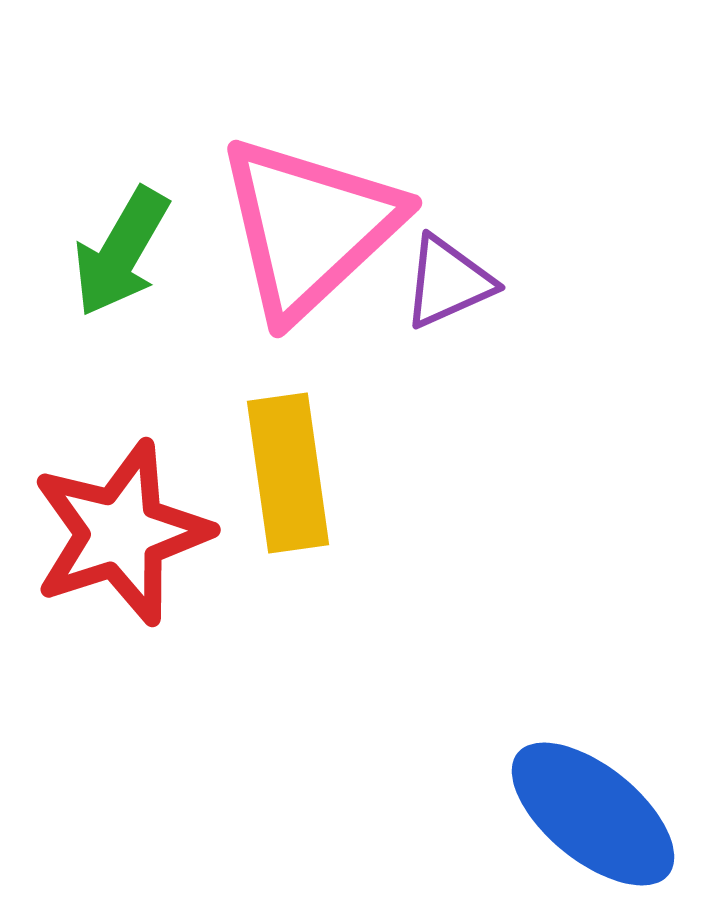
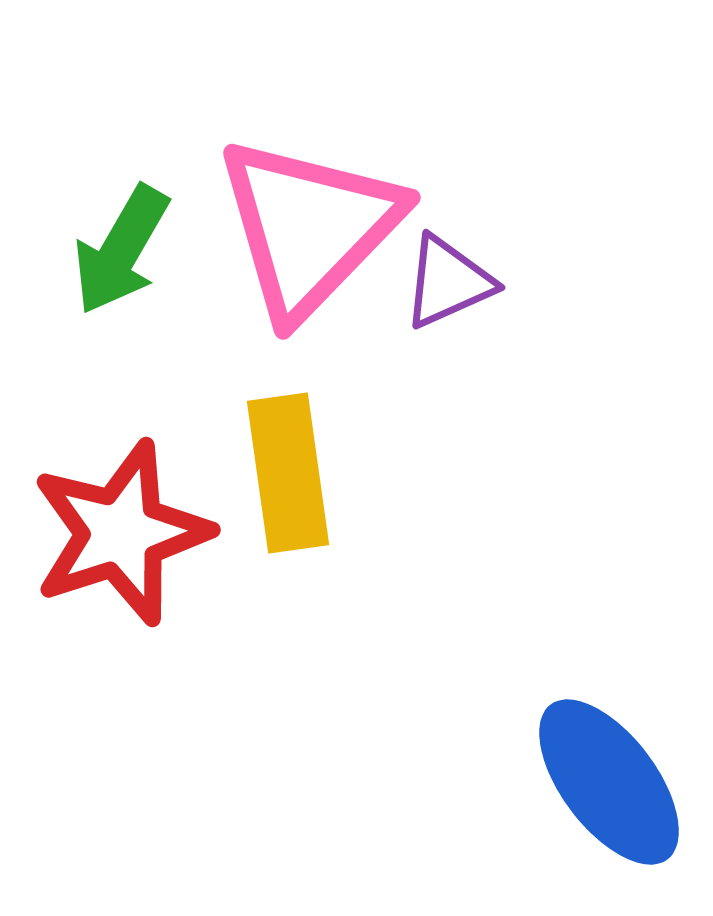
pink triangle: rotated 3 degrees counterclockwise
green arrow: moved 2 px up
blue ellipse: moved 16 px right, 32 px up; rotated 14 degrees clockwise
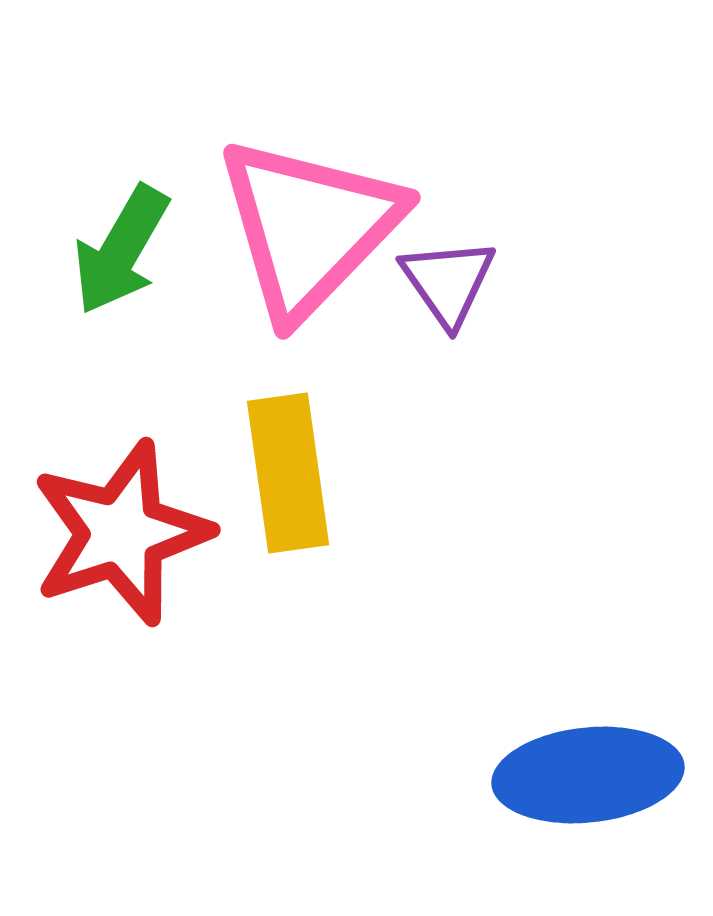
purple triangle: rotated 41 degrees counterclockwise
blue ellipse: moved 21 px left, 7 px up; rotated 59 degrees counterclockwise
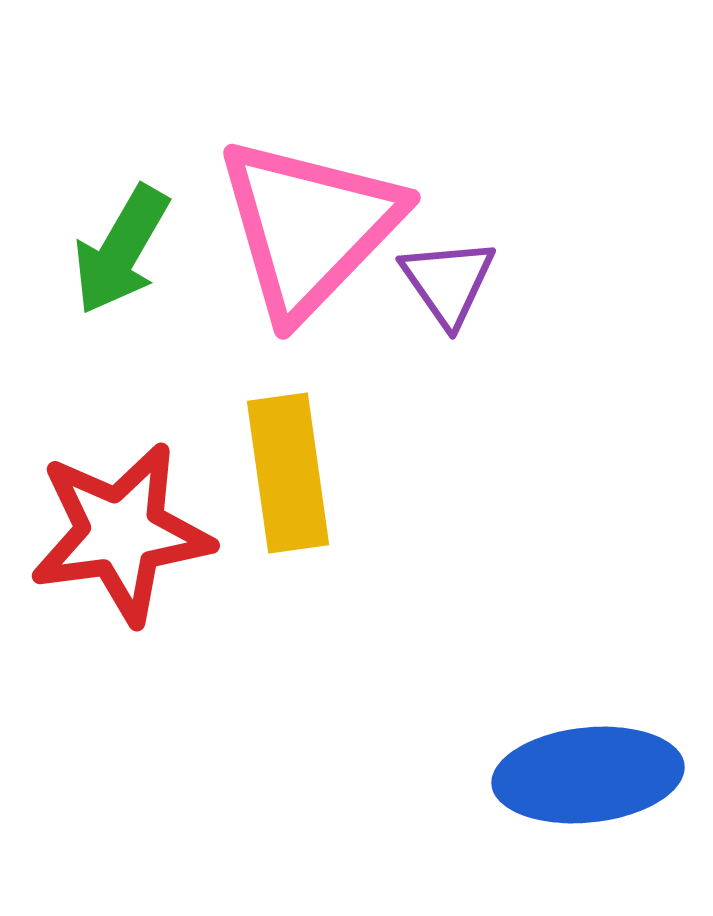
red star: rotated 10 degrees clockwise
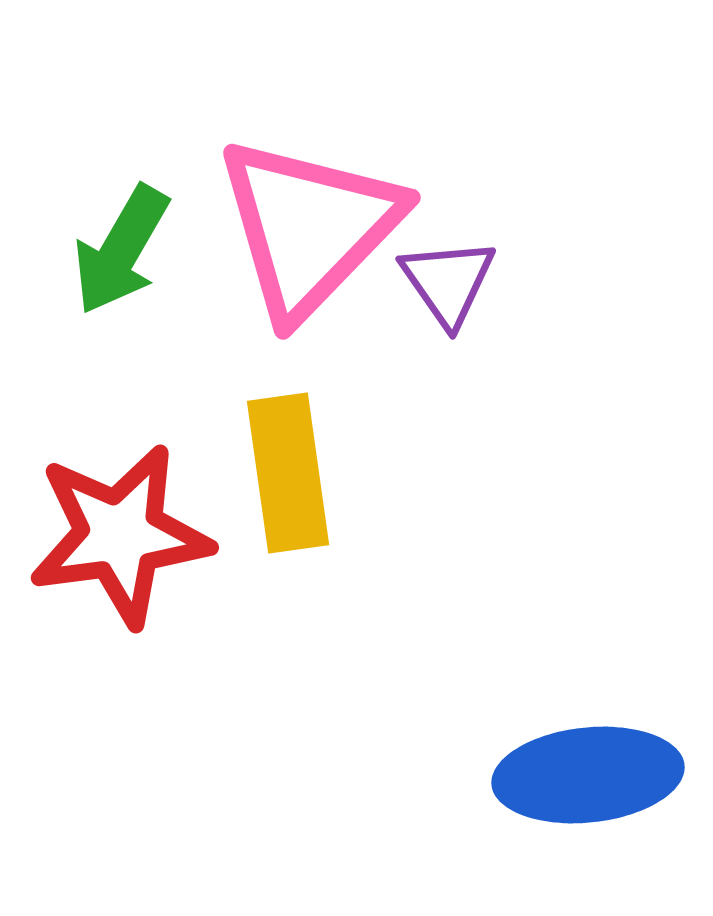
red star: moved 1 px left, 2 px down
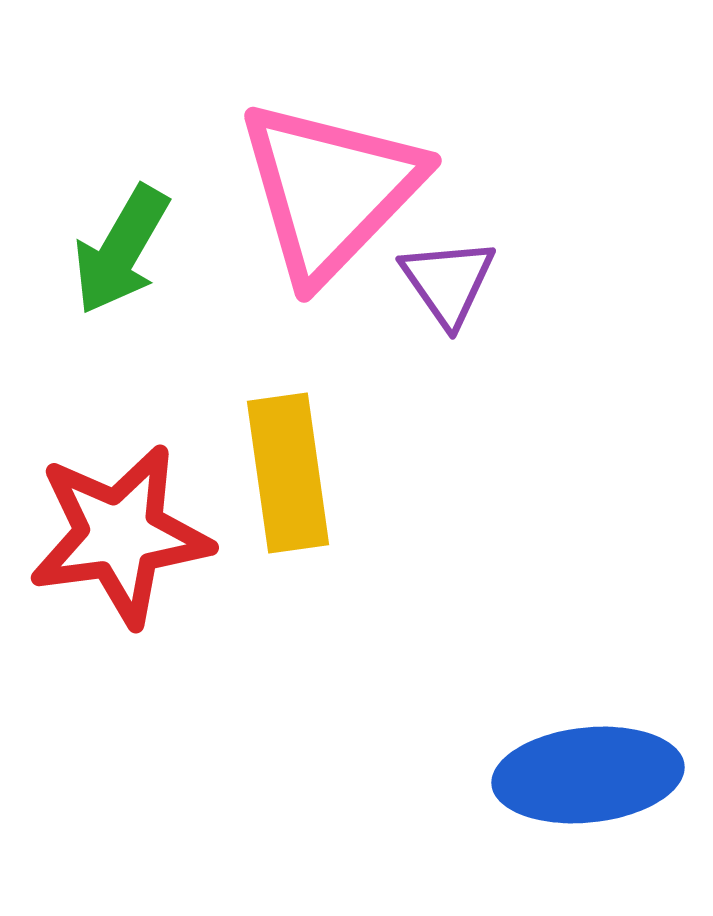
pink triangle: moved 21 px right, 37 px up
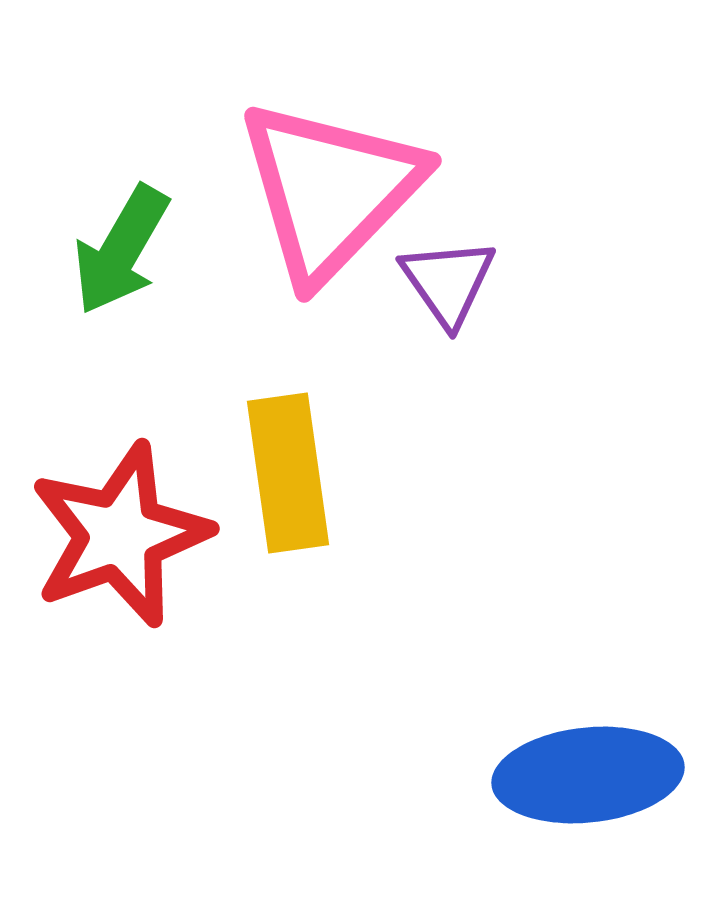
red star: rotated 12 degrees counterclockwise
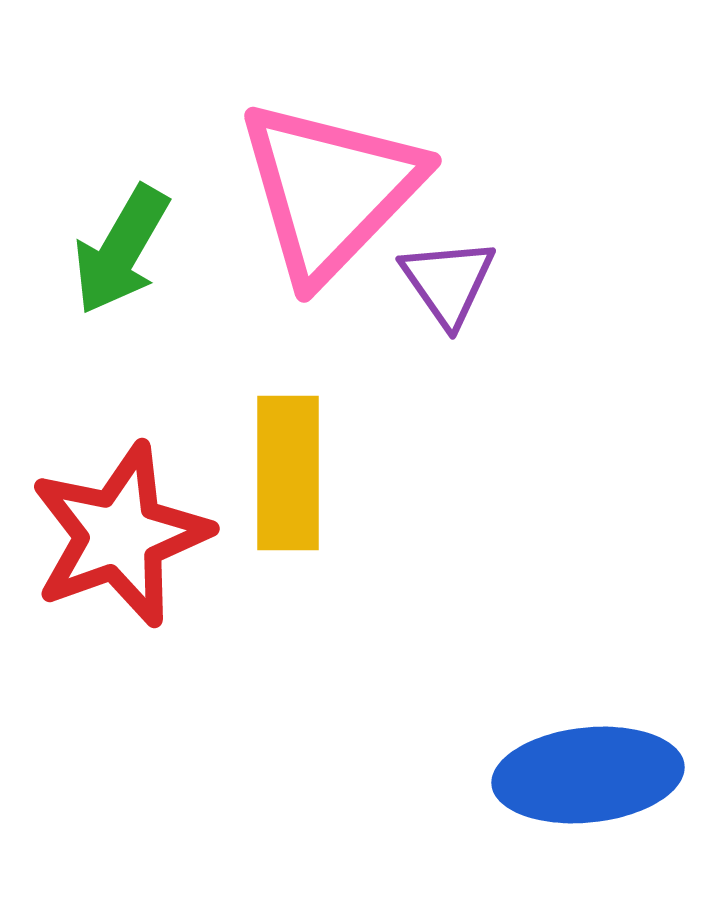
yellow rectangle: rotated 8 degrees clockwise
